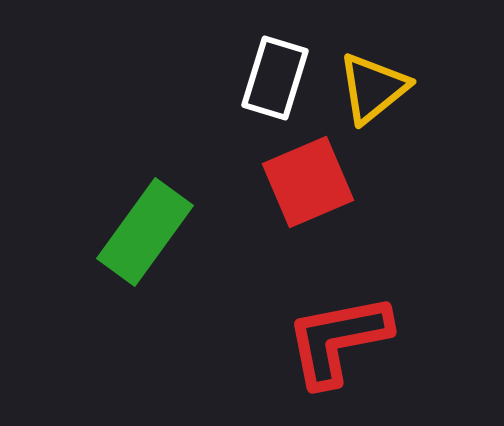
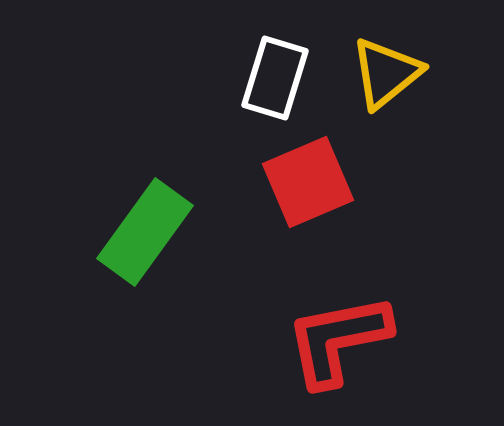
yellow triangle: moved 13 px right, 15 px up
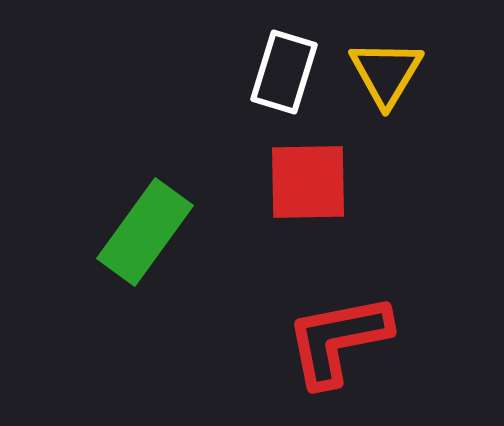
yellow triangle: rotated 20 degrees counterclockwise
white rectangle: moved 9 px right, 6 px up
red square: rotated 22 degrees clockwise
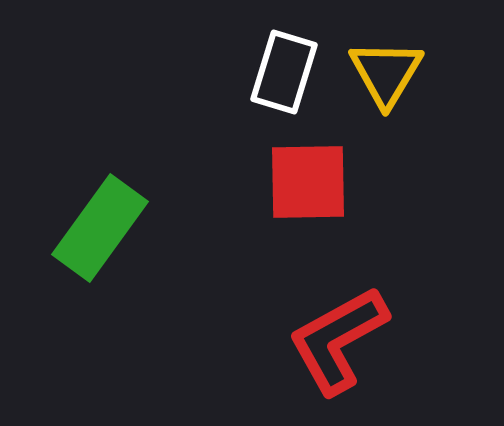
green rectangle: moved 45 px left, 4 px up
red L-shape: rotated 18 degrees counterclockwise
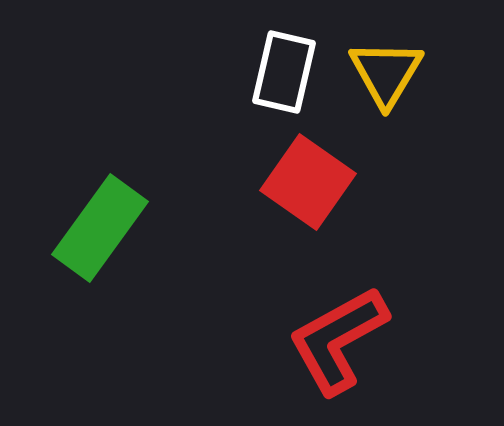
white rectangle: rotated 4 degrees counterclockwise
red square: rotated 36 degrees clockwise
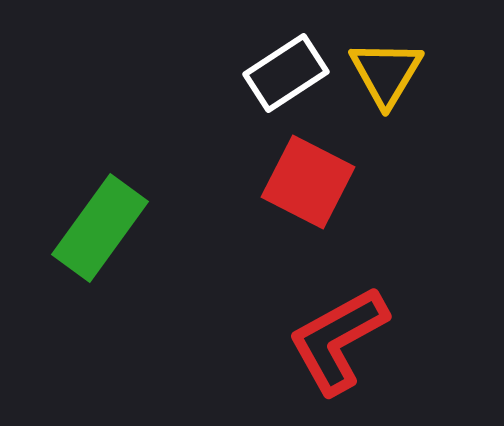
white rectangle: moved 2 px right, 1 px down; rotated 44 degrees clockwise
red square: rotated 8 degrees counterclockwise
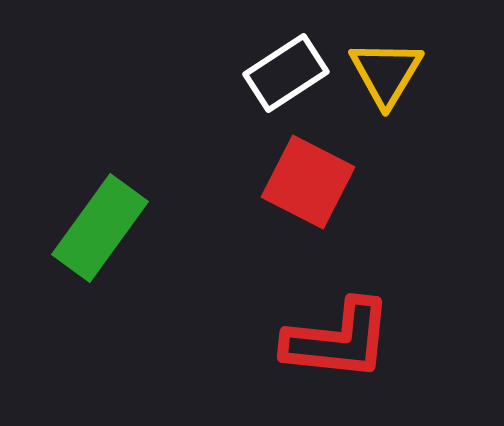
red L-shape: rotated 145 degrees counterclockwise
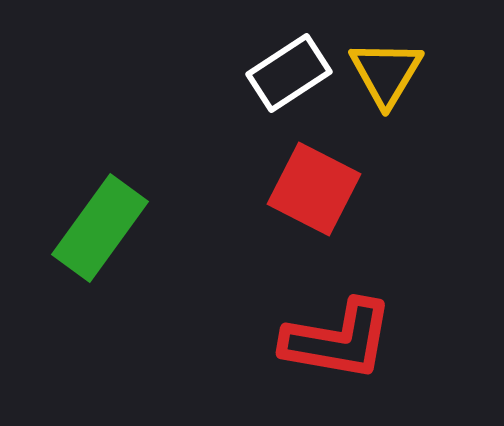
white rectangle: moved 3 px right
red square: moved 6 px right, 7 px down
red L-shape: rotated 4 degrees clockwise
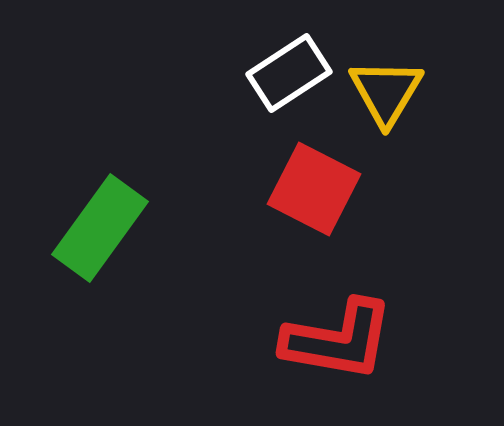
yellow triangle: moved 19 px down
